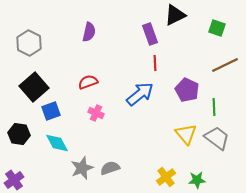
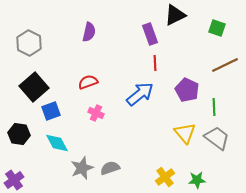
yellow triangle: moved 1 px left, 1 px up
yellow cross: moved 1 px left
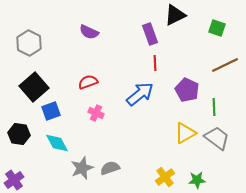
purple semicircle: rotated 102 degrees clockwise
yellow triangle: rotated 40 degrees clockwise
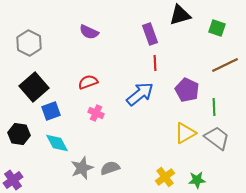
black triangle: moved 5 px right; rotated 10 degrees clockwise
purple cross: moved 1 px left
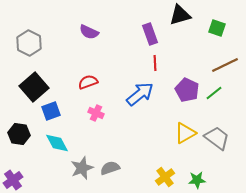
green line: moved 14 px up; rotated 54 degrees clockwise
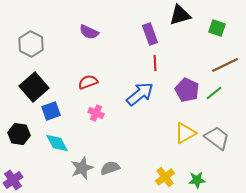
gray hexagon: moved 2 px right, 1 px down
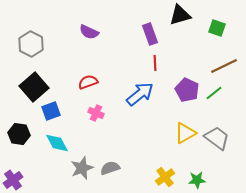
brown line: moved 1 px left, 1 px down
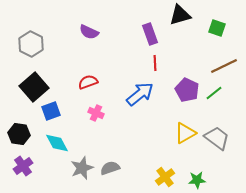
purple cross: moved 10 px right, 14 px up
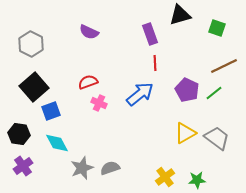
pink cross: moved 3 px right, 10 px up
